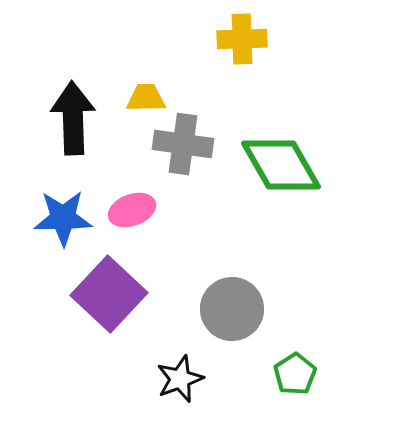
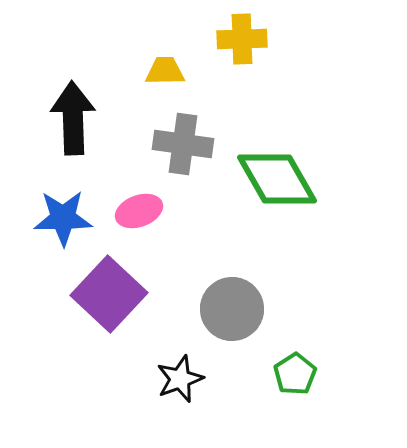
yellow trapezoid: moved 19 px right, 27 px up
green diamond: moved 4 px left, 14 px down
pink ellipse: moved 7 px right, 1 px down
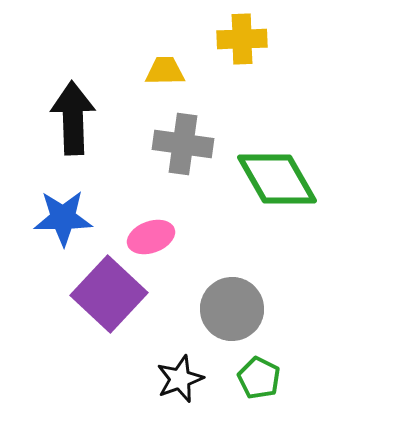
pink ellipse: moved 12 px right, 26 px down
green pentagon: moved 36 px left, 4 px down; rotated 12 degrees counterclockwise
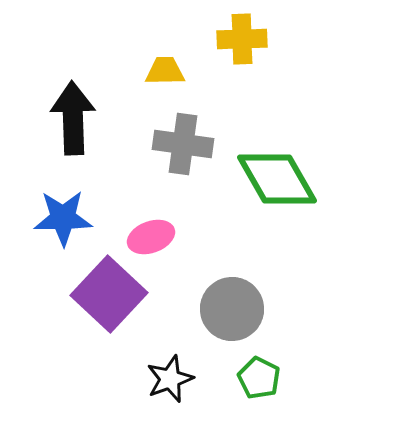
black star: moved 10 px left
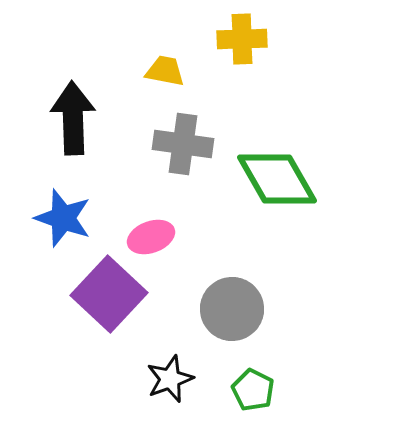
yellow trapezoid: rotated 12 degrees clockwise
blue star: rotated 20 degrees clockwise
green pentagon: moved 6 px left, 12 px down
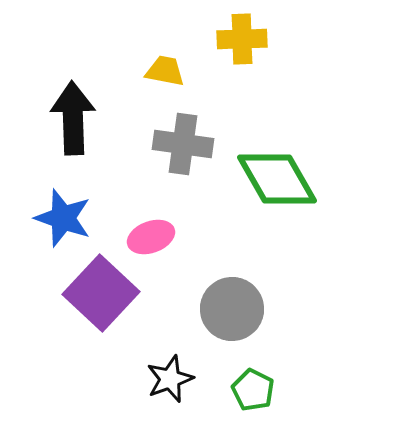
purple square: moved 8 px left, 1 px up
